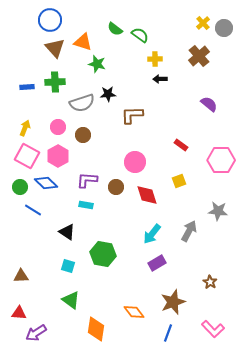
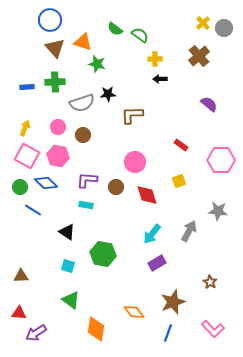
pink hexagon at (58, 156): rotated 20 degrees counterclockwise
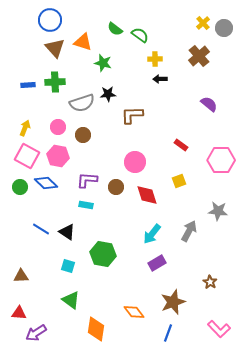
green star at (97, 64): moved 6 px right, 1 px up
blue rectangle at (27, 87): moved 1 px right, 2 px up
blue line at (33, 210): moved 8 px right, 19 px down
pink L-shape at (213, 329): moved 6 px right
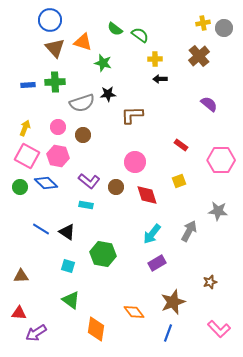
yellow cross at (203, 23): rotated 32 degrees clockwise
purple L-shape at (87, 180): moved 2 px right, 1 px down; rotated 145 degrees counterclockwise
brown star at (210, 282): rotated 24 degrees clockwise
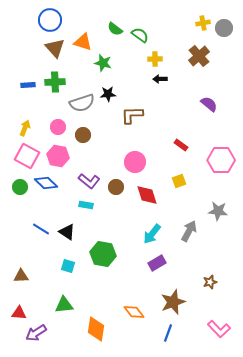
green triangle at (71, 300): moved 7 px left, 5 px down; rotated 42 degrees counterclockwise
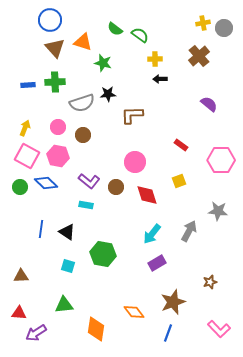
blue line at (41, 229): rotated 66 degrees clockwise
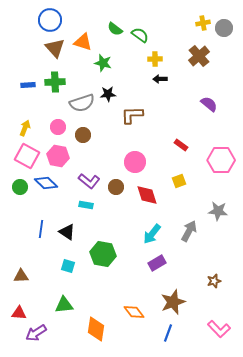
brown star at (210, 282): moved 4 px right, 1 px up
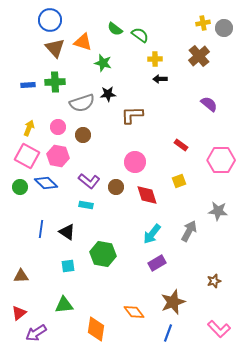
yellow arrow at (25, 128): moved 4 px right
cyan square at (68, 266): rotated 24 degrees counterclockwise
red triangle at (19, 313): rotated 42 degrees counterclockwise
